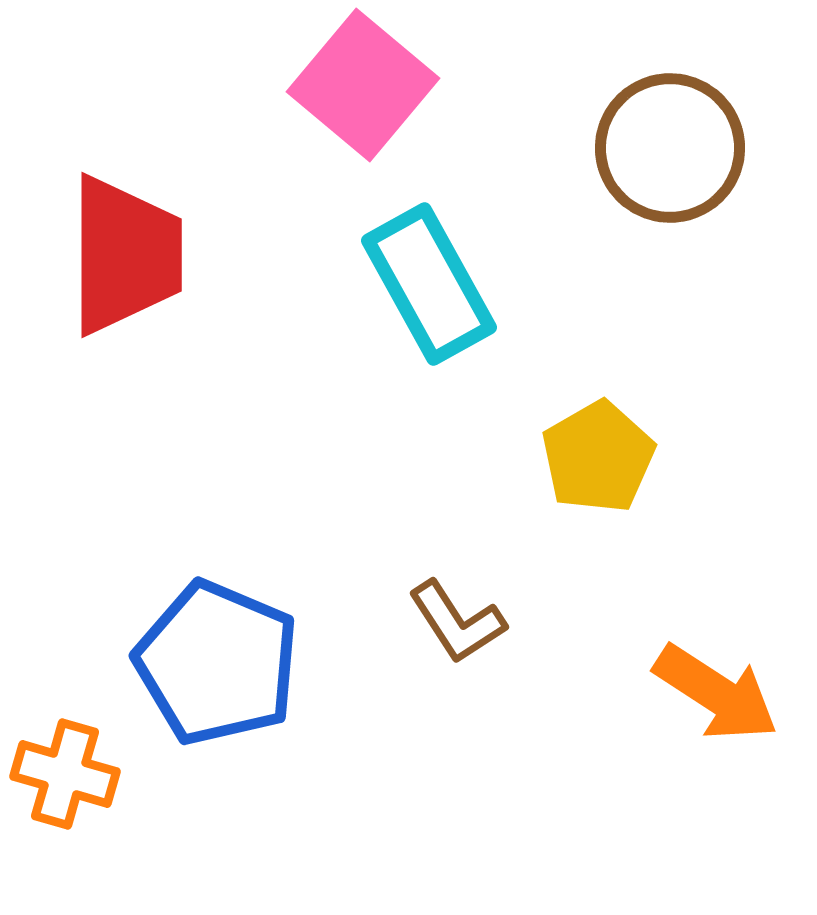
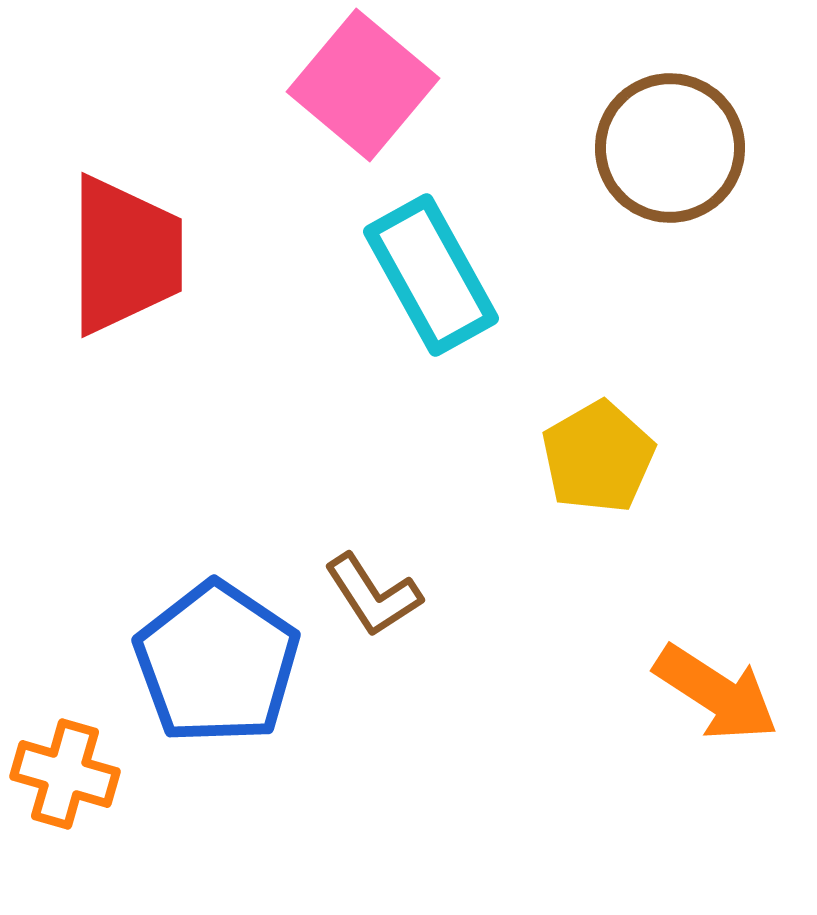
cyan rectangle: moved 2 px right, 9 px up
brown L-shape: moved 84 px left, 27 px up
blue pentagon: rotated 11 degrees clockwise
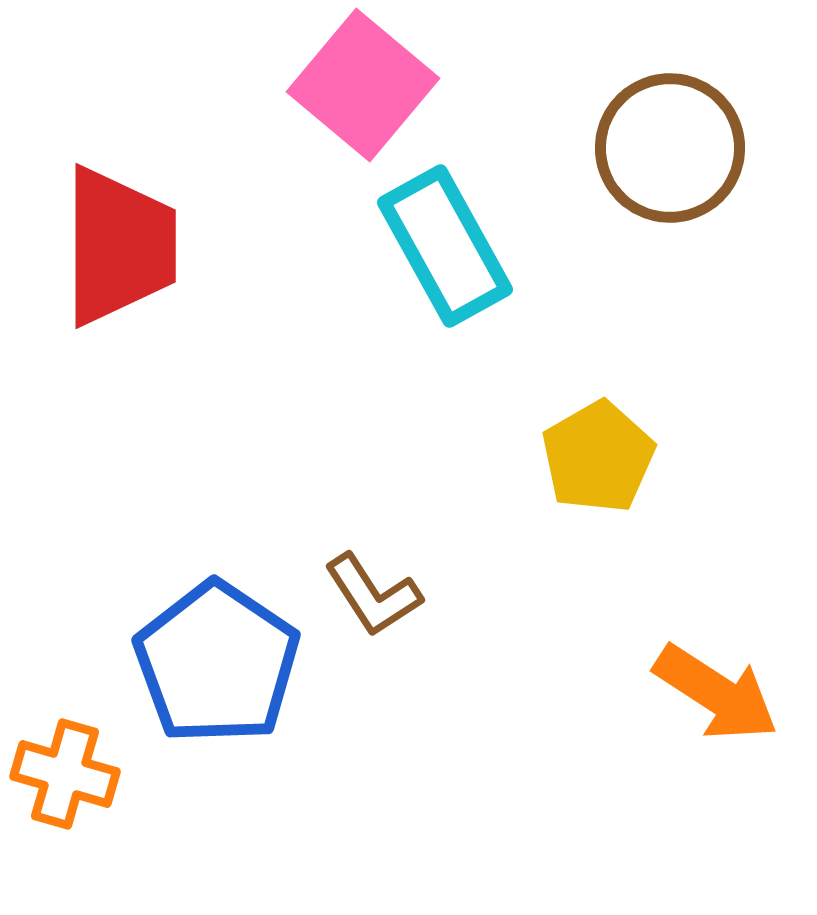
red trapezoid: moved 6 px left, 9 px up
cyan rectangle: moved 14 px right, 29 px up
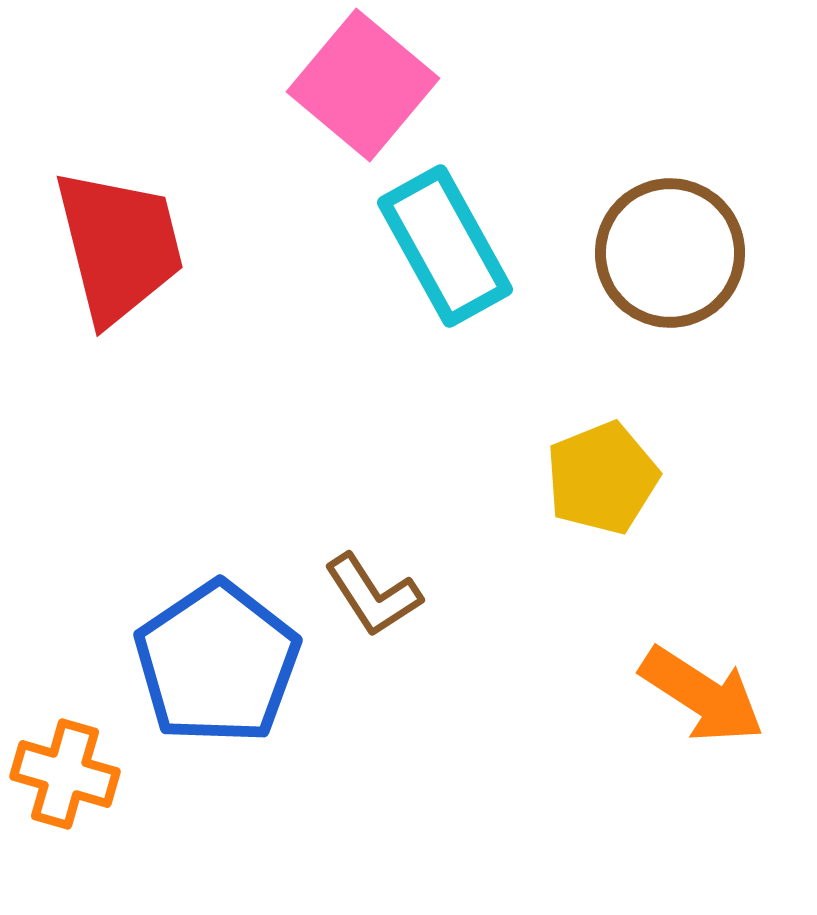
brown circle: moved 105 px down
red trapezoid: rotated 14 degrees counterclockwise
yellow pentagon: moved 4 px right, 21 px down; rotated 8 degrees clockwise
blue pentagon: rotated 4 degrees clockwise
orange arrow: moved 14 px left, 2 px down
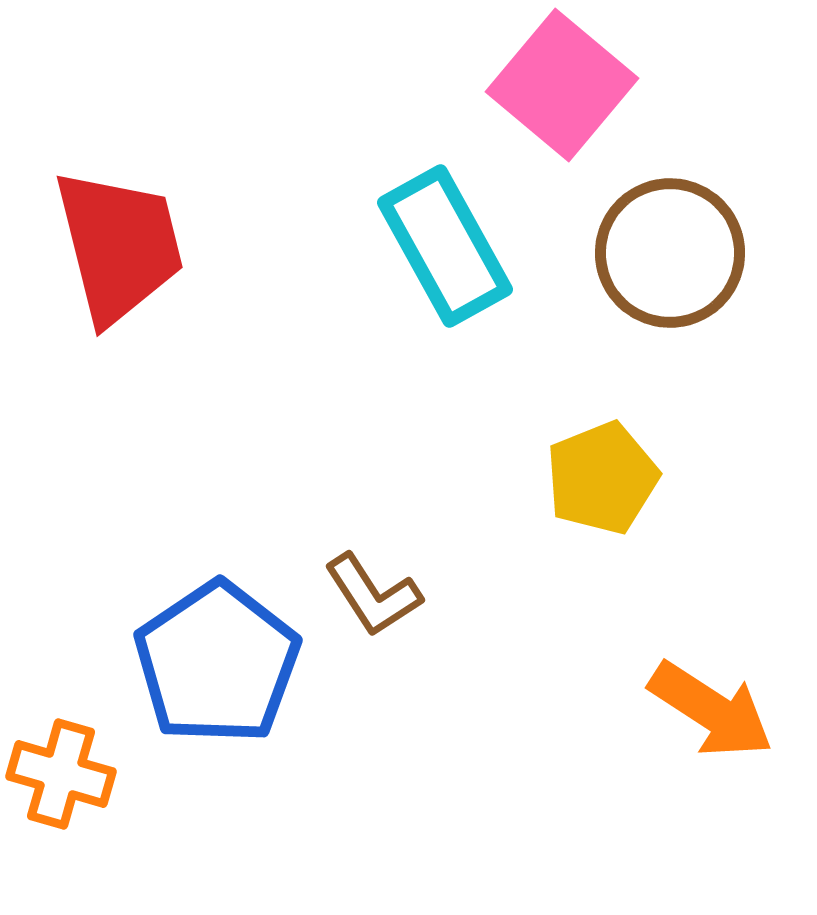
pink square: moved 199 px right
orange arrow: moved 9 px right, 15 px down
orange cross: moved 4 px left
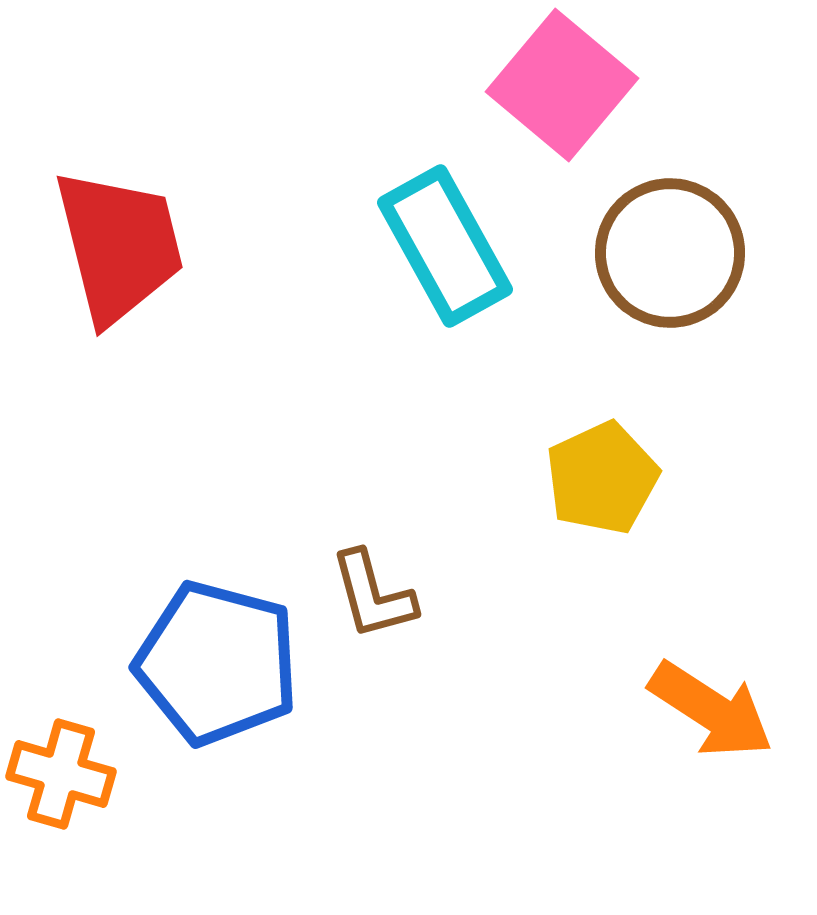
yellow pentagon: rotated 3 degrees counterclockwise
brown L-shape: rotated 18 degrees clockwise
blue pentagon: rotated 23 degrees counterclockwise
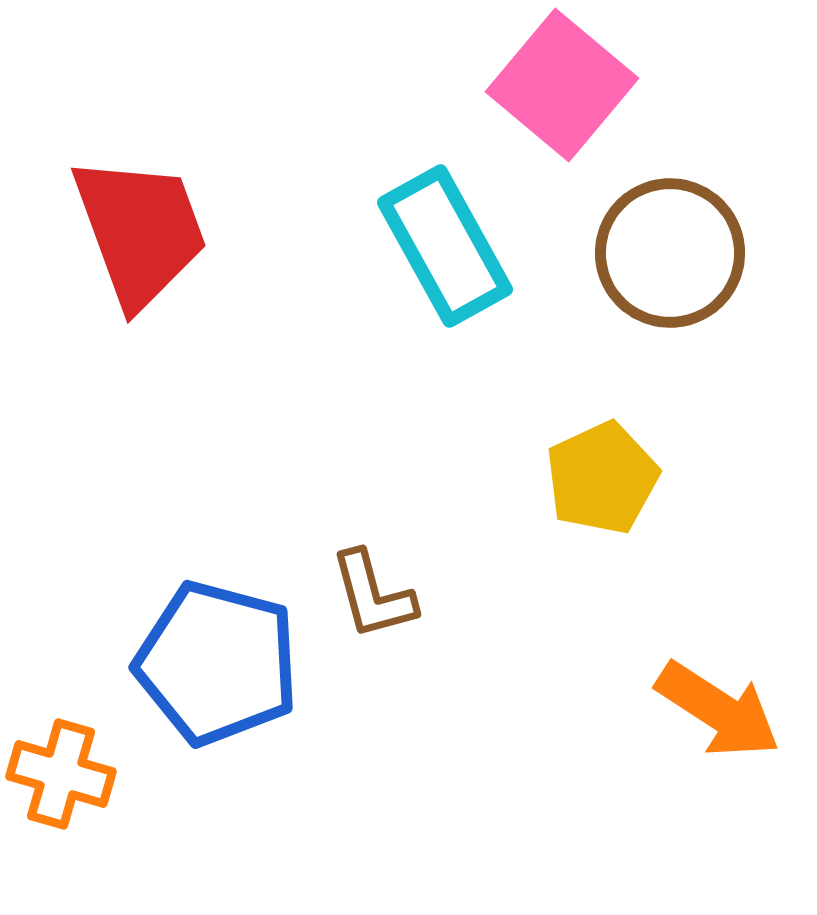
red trapezoid: moved 21 px right, 15 px up; rotated 6 degrees counterclockwise
orange arrow: moved 7 px right
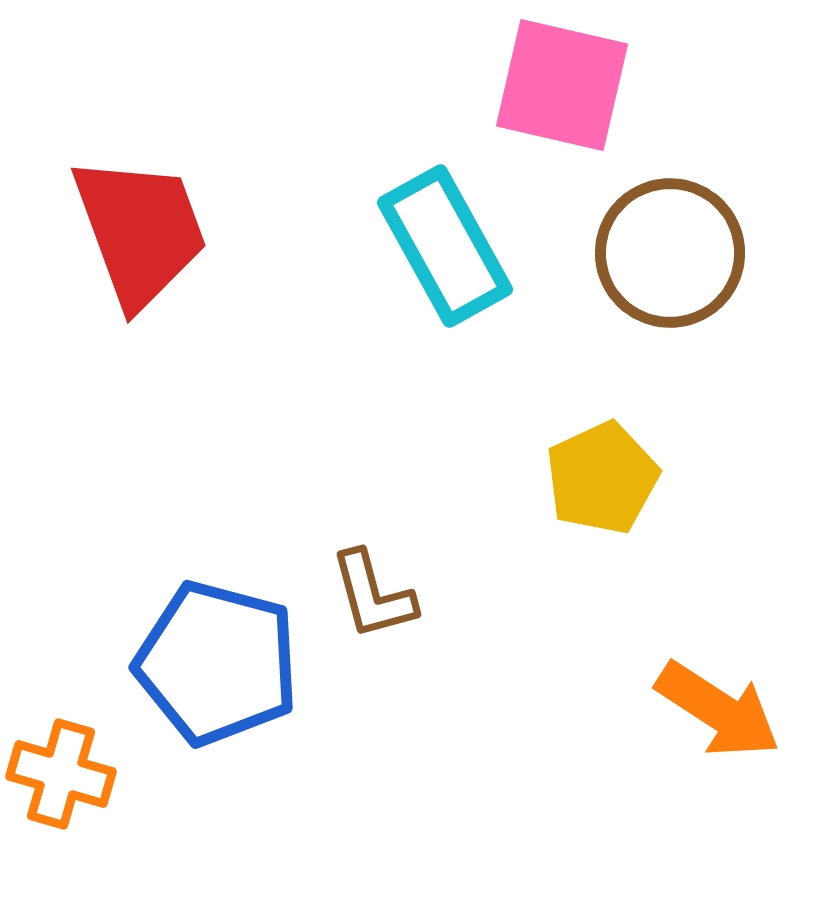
pink square: rotated 27 degrees counterclockwise
